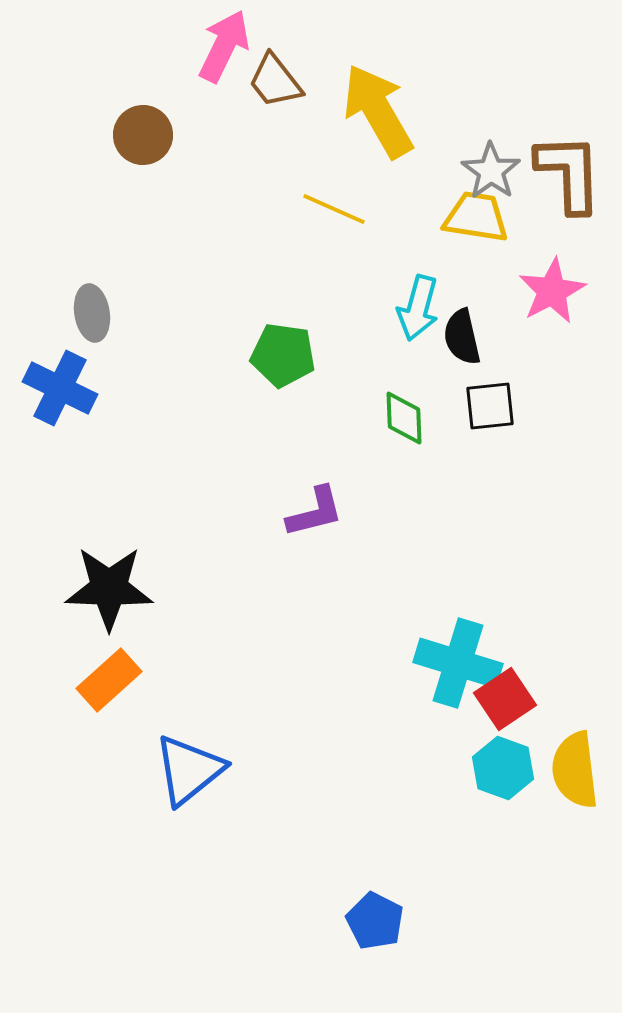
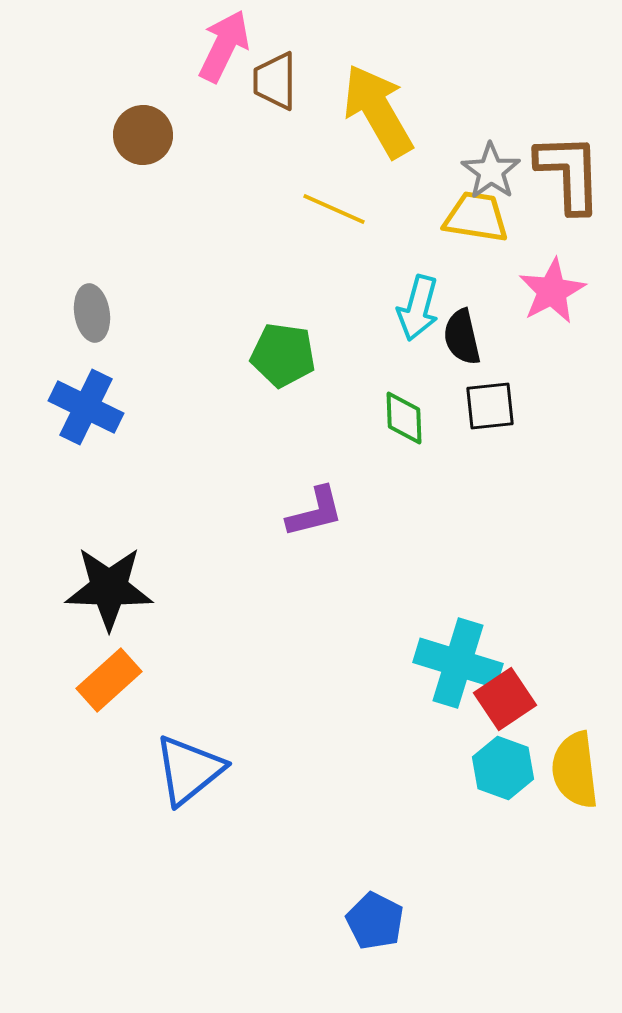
brown trapezoid: rotated 38 degrees clockwise
blue cross: moved 26 px right, 19 px down
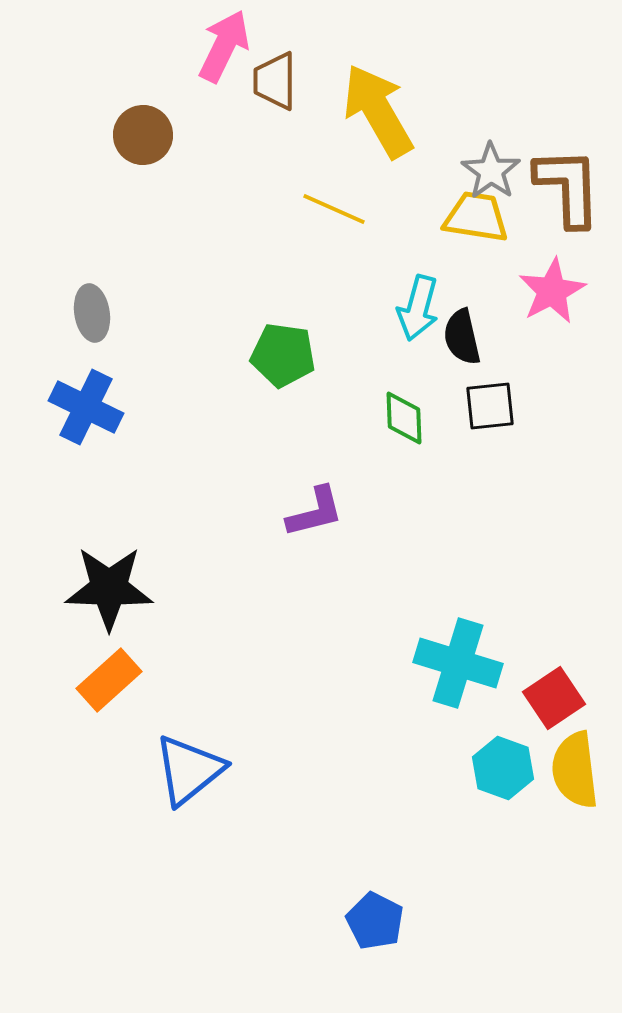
brown L-shape: moved 1 px left, 14 px down
red square: moved 49 px right, 1 px up
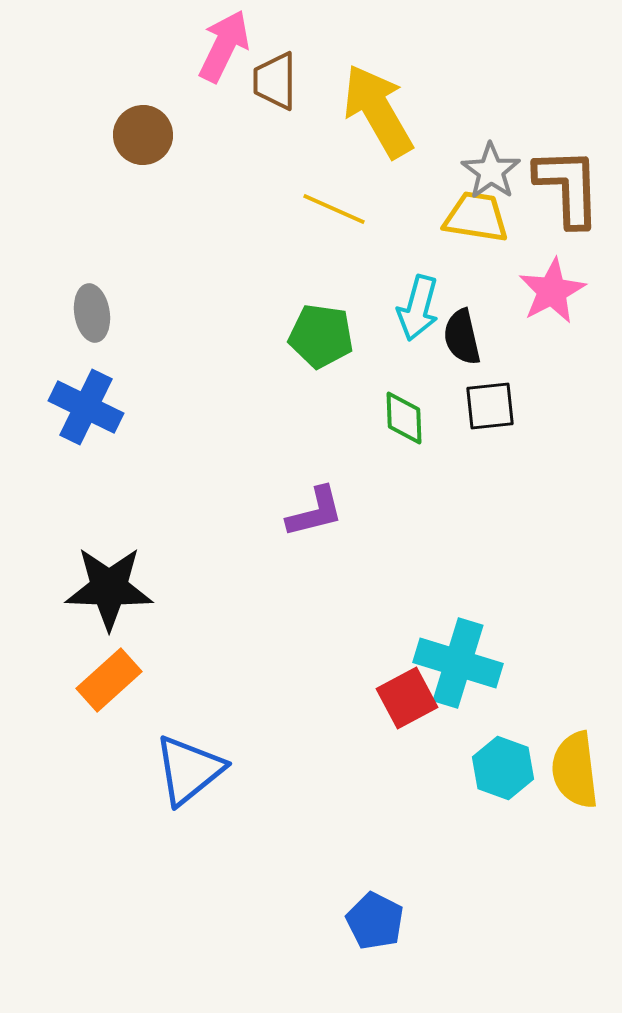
green pentagon: moved 38 px right, 19 px up
red square: moved 147 px left; rotated 6 degrees clockwise
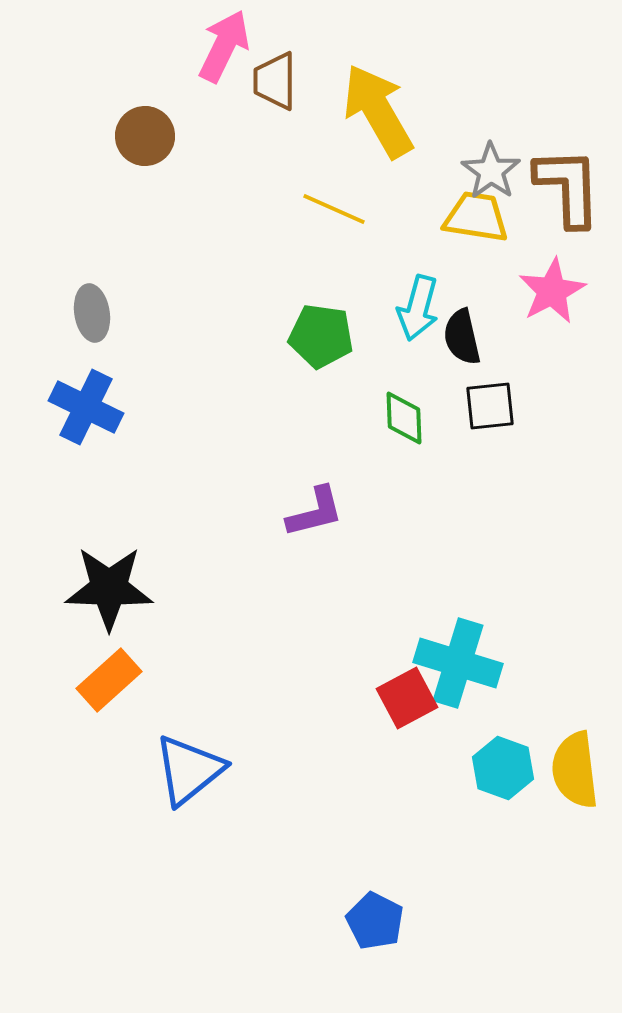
brown circle: moved 2 px right, 1 px down
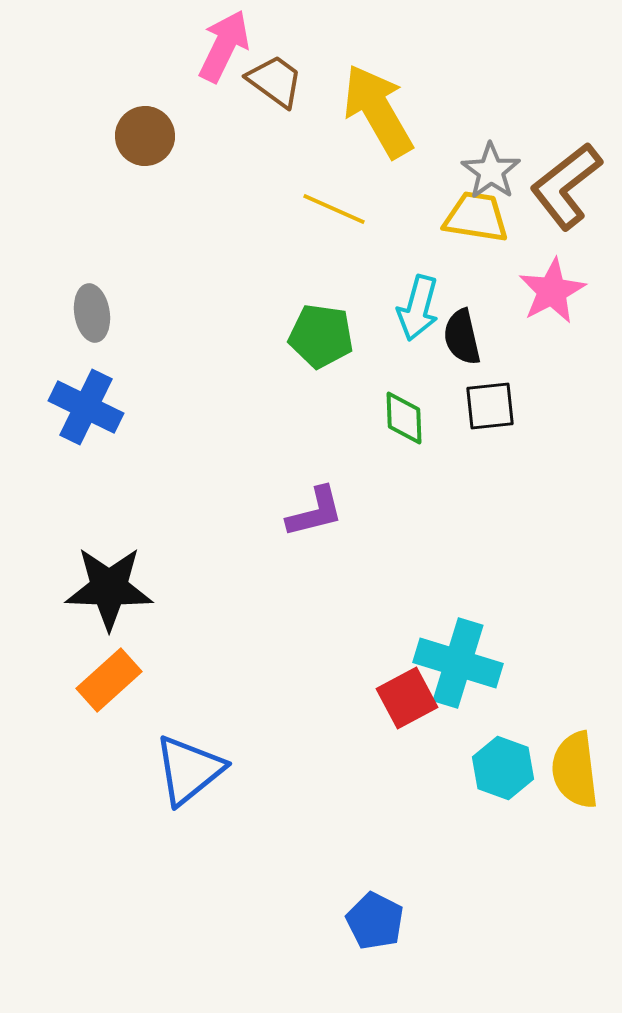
brown trapezoid: rotated 126 degrees clockwise
brown L-shape: moved 2 px left, 1 px up; rotated 126 degrees counterclockwise
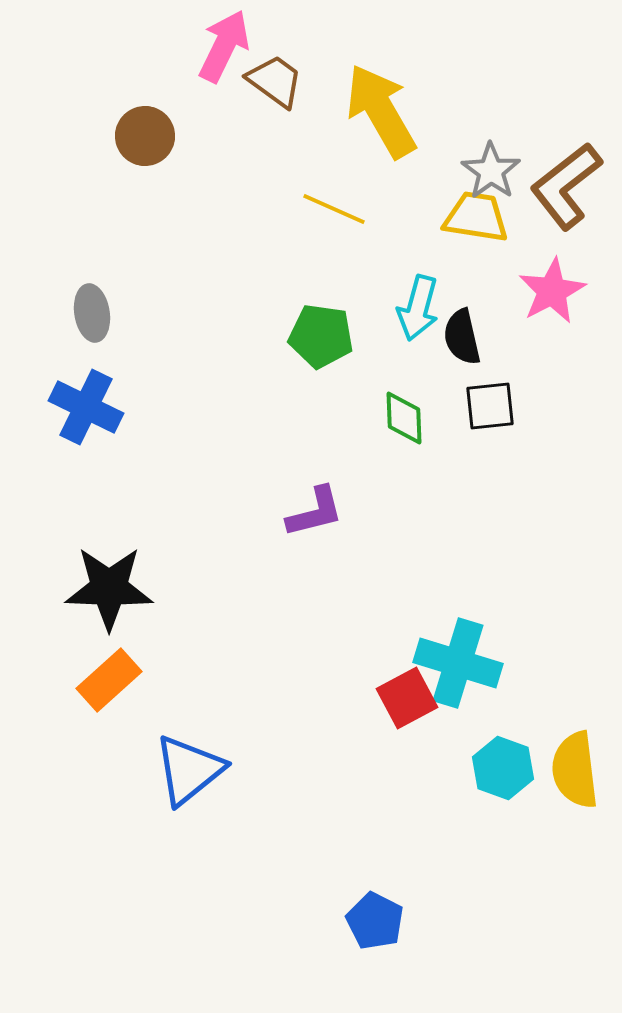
yellow arrow: moved 3 px right
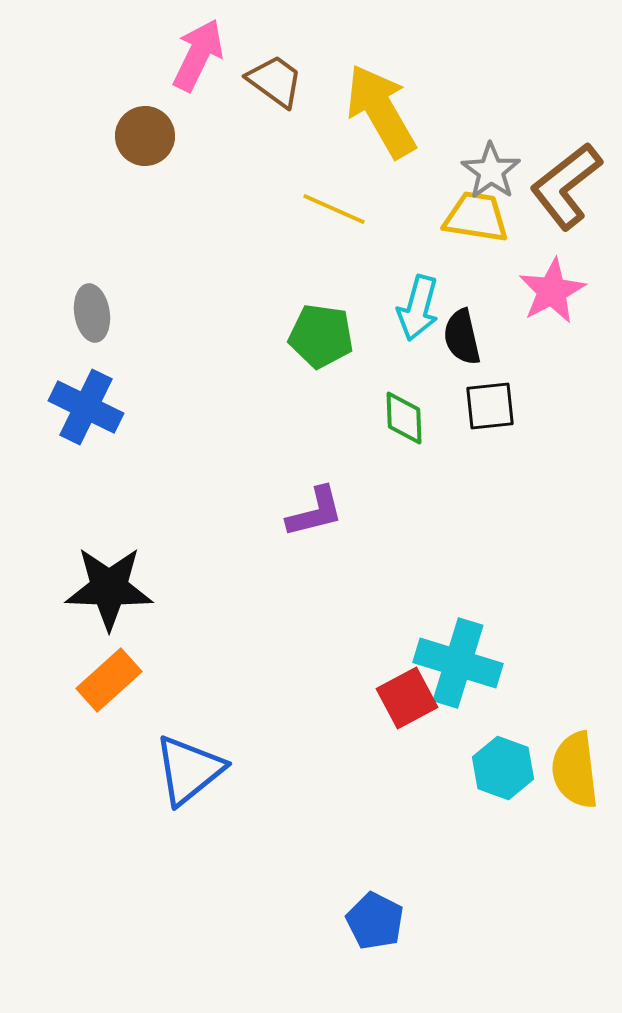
pink arrow: moved 26 px left, 9 px down
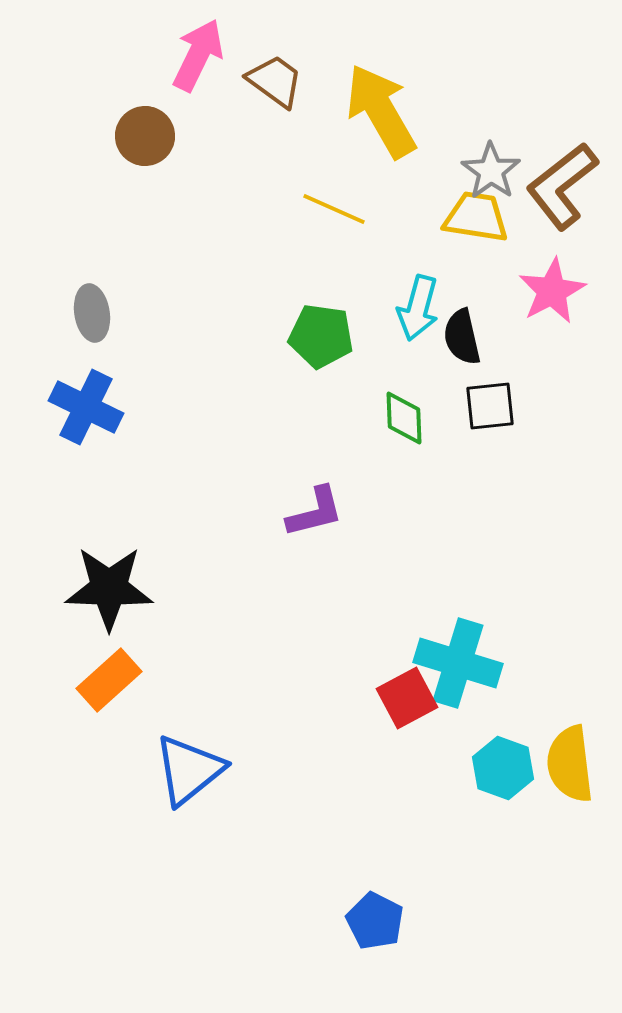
brown L-shape: moved 4 px left
yellow semicircle: moved 5 px left, 6 px up
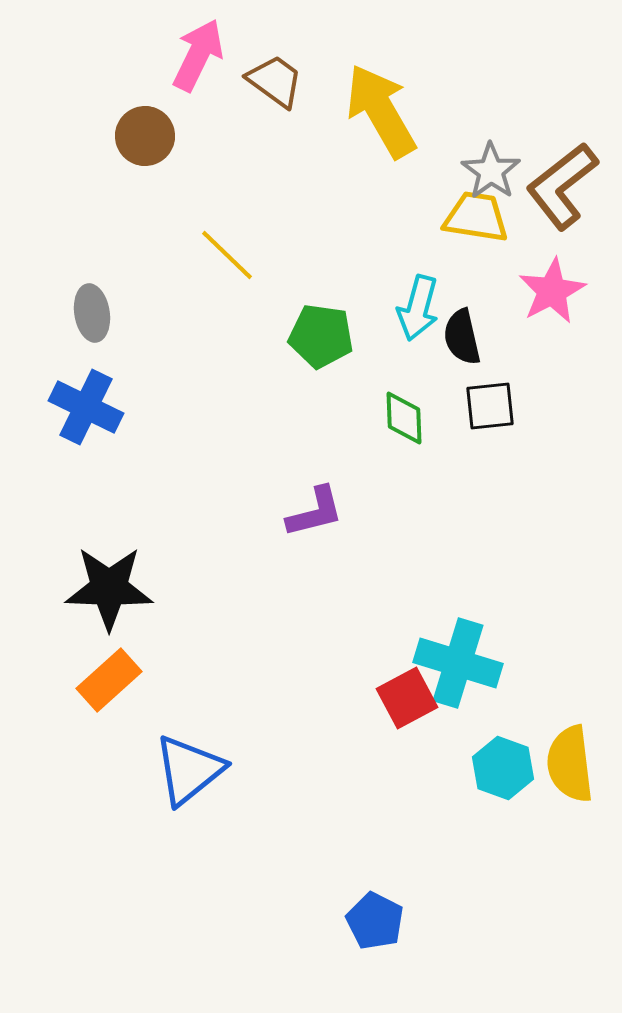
yellow line: moved 107 px left, 46 px down; rotated 20 degrees clockwise
